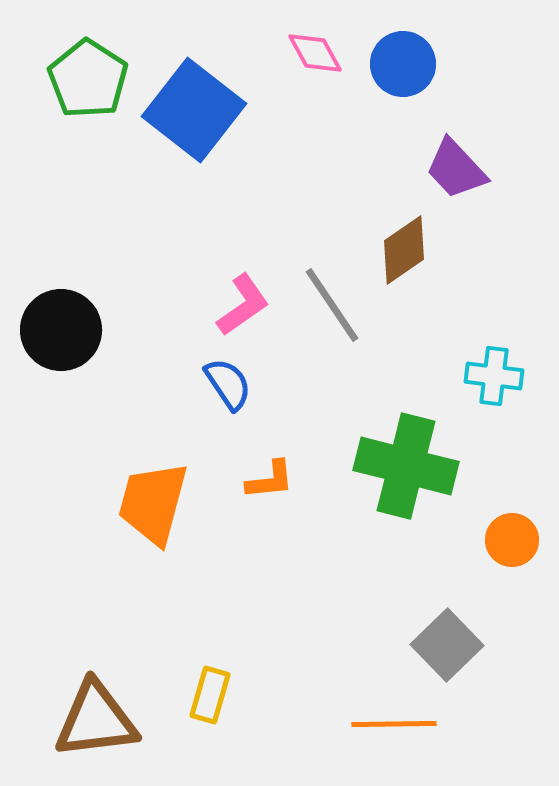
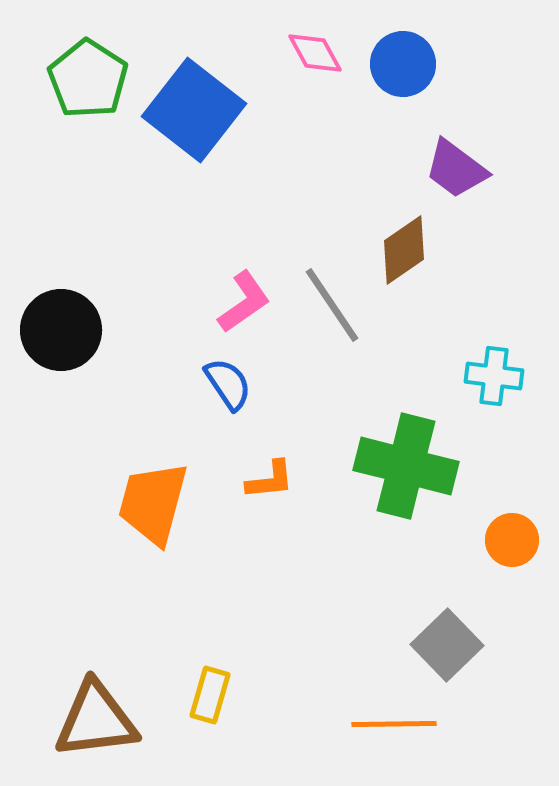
purple trapezoid: rotated 10 degrees counterclockwise
pink L-shape: moved 1 px right, 3 px up
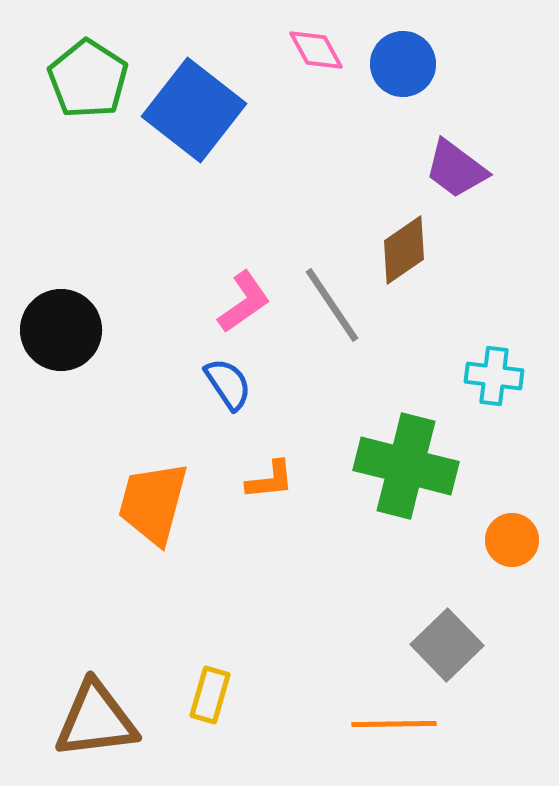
pink diamond: moved 1 px right, 3 px up
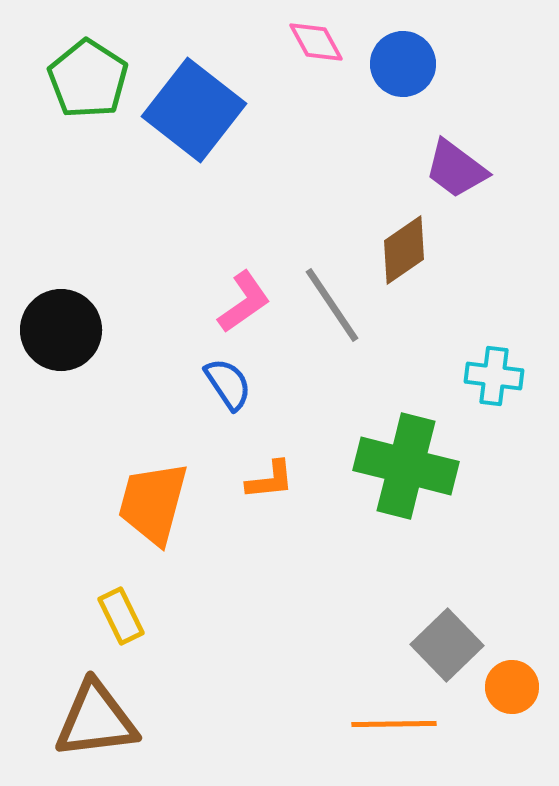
pink diamond: moved 8 px up
orange circle: moved 147 px down
yellow rectangle: moved 89 px left, 79 px up; rotated 42 degrees counterclockwise
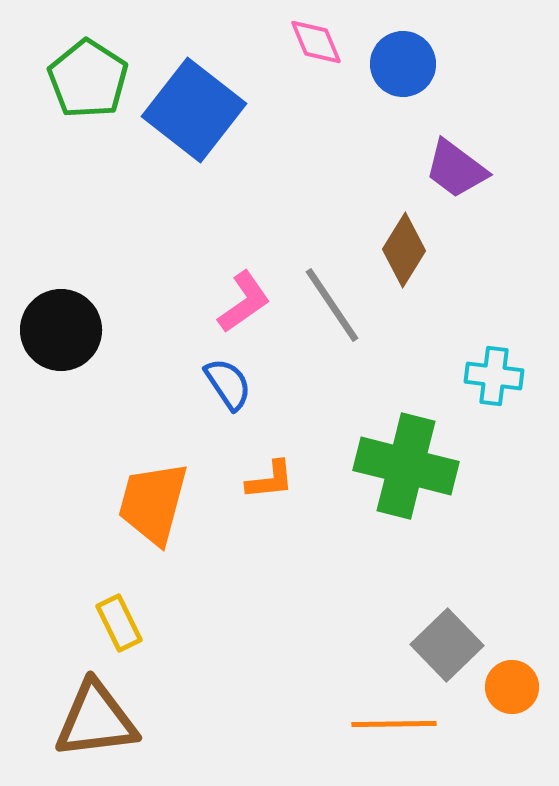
pink diamond: rotated 6 degrees clockwise
brown diamond: rotated 24 degrees counterclockwise
yellow rectangle: moved 2 px left, 7 px down
